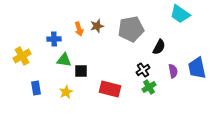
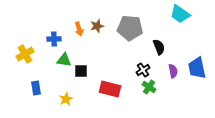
gray pentagon: moved 1 px left, 1 px up; rotated 15 degrees clockwise
black semicircle: rotated 49 degrees counterclockwise
yellow cross: moved 3 px right, 2 px up
green cross: rotated 24 degrees counterclockwise
yellow star: moved 7 px down
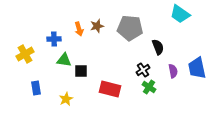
black semicircle: moved 1 px left
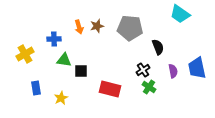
orange arrow: moved 2 px up
yellow star: moved 5 px left, 1 px up
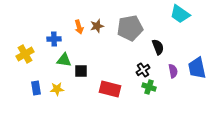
gray pentagon: rotated 15 degrees counterclockwise
green cross: rotated 16 degrees counterclockwise
yellow star: moved 4 px left, 9 px up; rotated 24 degrees clockwise
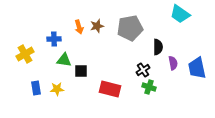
black semicircle: rotated 21 degrees clockwise
purple semicircle: moved 8 px up
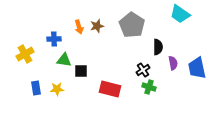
gray pentagon: moved 2 px right, 3 px up; rotated 30 degrees counterclockwise
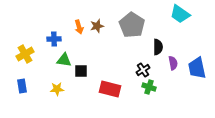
blue rectangle: moved 14 px left, 2 px up
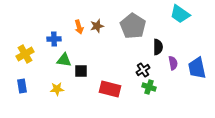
gray pentagon: moved 1 px right, 1 px down
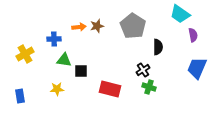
orange arrow: rotated 80 degrees counterclockwise
purple semicircle: moved 20 px right, 28 px up
blue trapezoid: rotated 35 degrees clockwise
blue rectangle: moved 2 px left, 10 px down
